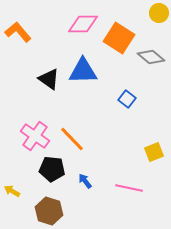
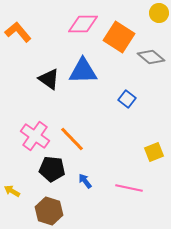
orange square: moved 1 px up
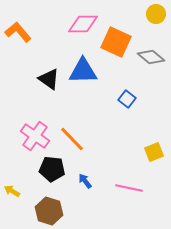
yellow circle: moved 3 px left, 1 px down
orange square: moved 3 px left, 5 px down; rotated 8 degrees counterclockwise
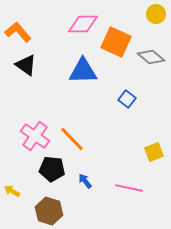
black triangle: moved 23 px left, 14 px up
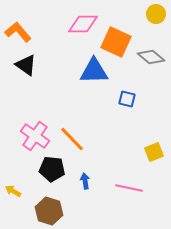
blue triangle: moved 11 px right
blue square: rotated 24 degrees counterclockwise
blue arrow: rotated 28 degrees clockwise
yellow arrow: moved 1 px right
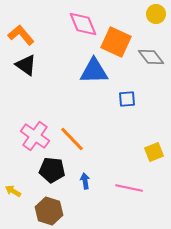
pink diamond: rotated 68 degrees clockwise
orange L-shape: moved 3 px right, 3 px down
gray diamond: rotated 12 degrees clockwise
blue square: rotated 18 degrees counterclockwise
black pentagon: moved 1 px down
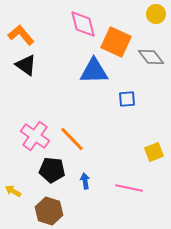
pink diamond: rotated 8 degrees clockwise
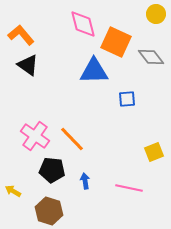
black triangle: moved 2 px right
